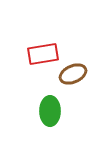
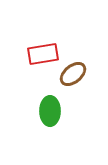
brown ellipse: rotated 16 degrees counterclockwise
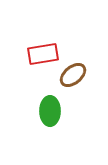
brown ellipse: moved 1 px down
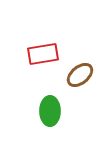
brown ellipse: moved 7 px right
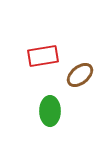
red rectangle: moved 2 px down
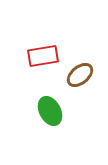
green ellipse: rotated 28 degrees counterclockwise
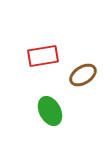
brown ellipse: moved 3 px right; rotated 8 degrees clockwise
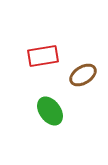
green ellipse: rotated 8 degrees counterclockwise
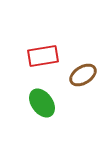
green ellipse: moved 8 px left, 8 px up
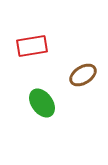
red rectangle: moved 11 px left, 10 px up
